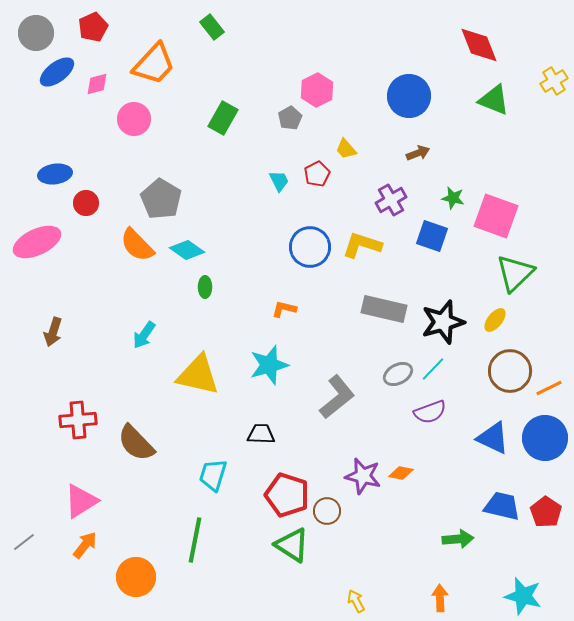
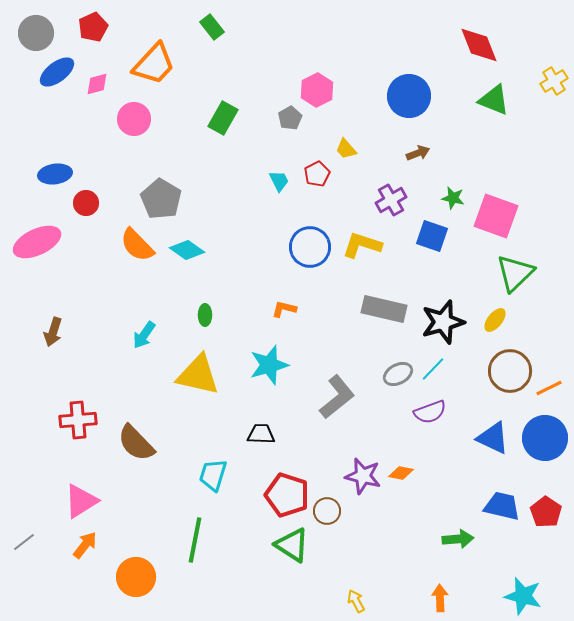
green ellipse at (205, 287): moved 28 px down
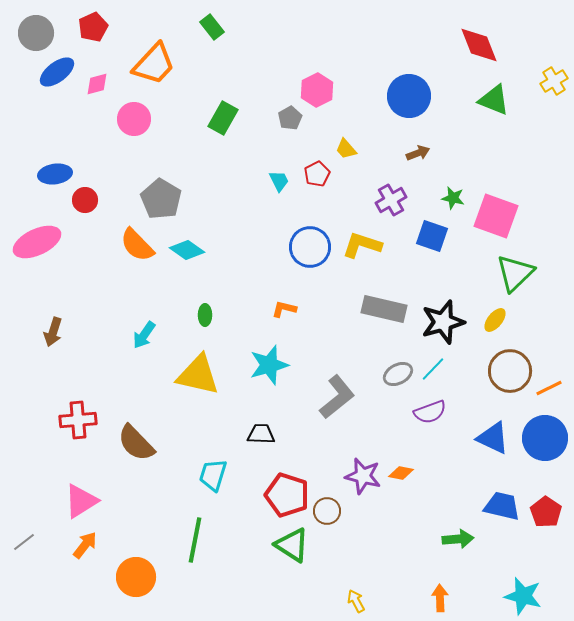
red circle at (86, 203): moved 1 px left, 3 px up
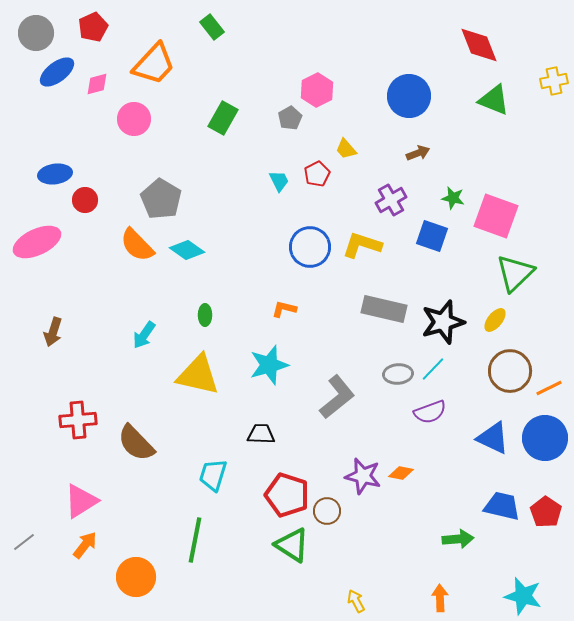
yellow cross at (554, 81): rotated 20 degrees clockwise
gray ellipse at (398, 374): rotated 24 degrees clockwise
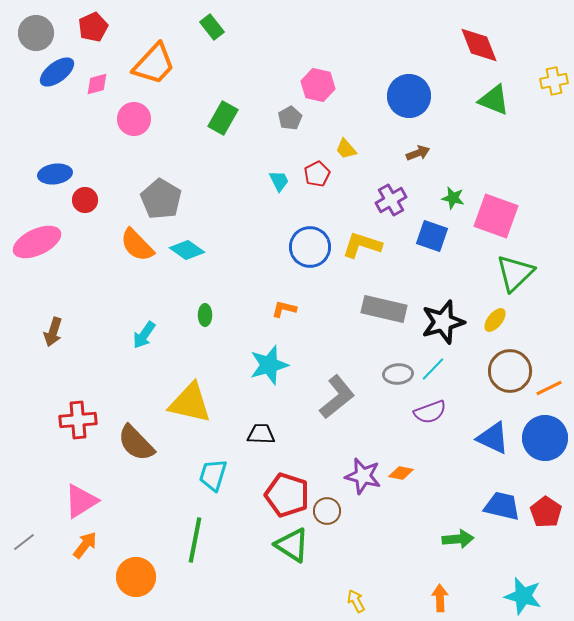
pink hexagon at (317, 90): moved 1 px right, 5 px up; rotated 20 degrees counterclockwise
yellow triangle at (198, 375): moved 8 px left, 28 px down
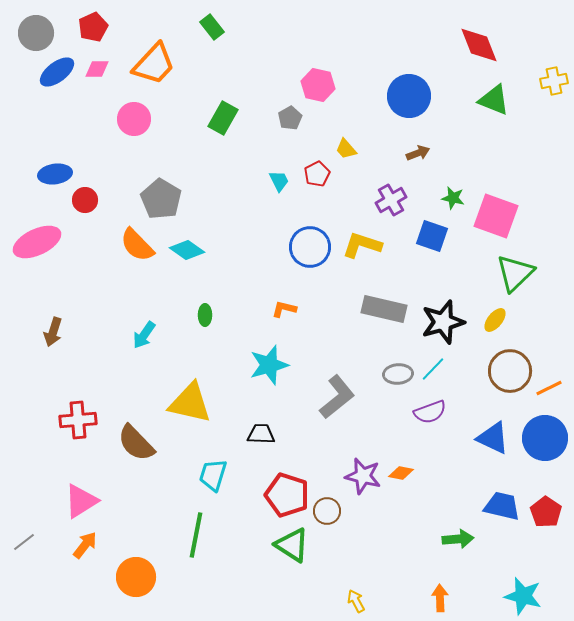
pink diamond at (97, 84): moved 15 px up; rotated 15 degrees clockwise
green line at (195, 540): moved 1 px right, 5 px up
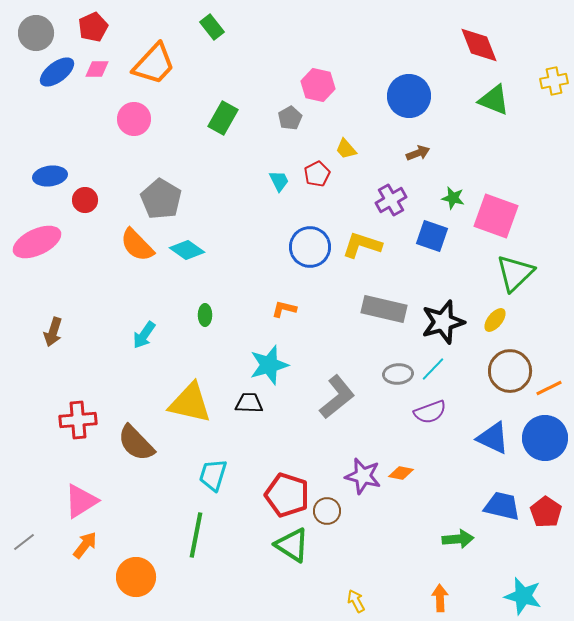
blue ellipse at (55, 174): moved 5 px left, 2 px down
black trapezoid at (261, 434): moved 12 px left, 31 px up
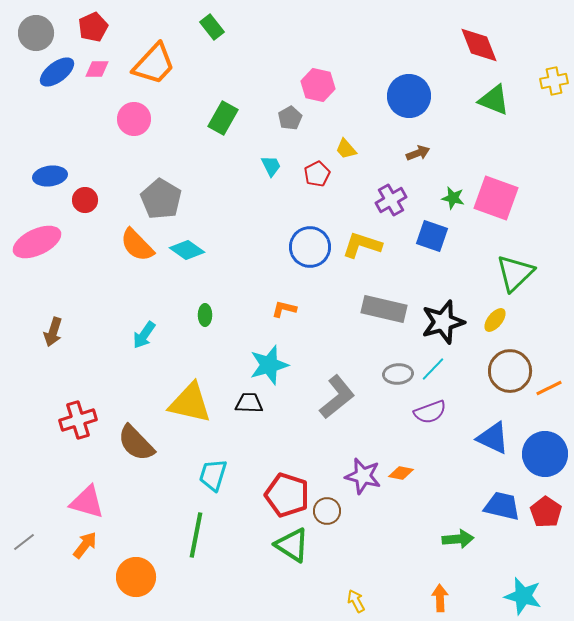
cyan trapezoid at (279, 181): moved 8 px left, 15 px up
pink square at (496, 216): moved 18 px up
red cross at (78, 420): rotated 12 degrees counterclockwise
blue circle at (545, 438): moved 16 px down
pink triangle at (81, 501): moved 6 px right, 1 px down; rotated 48 degrees clockwise
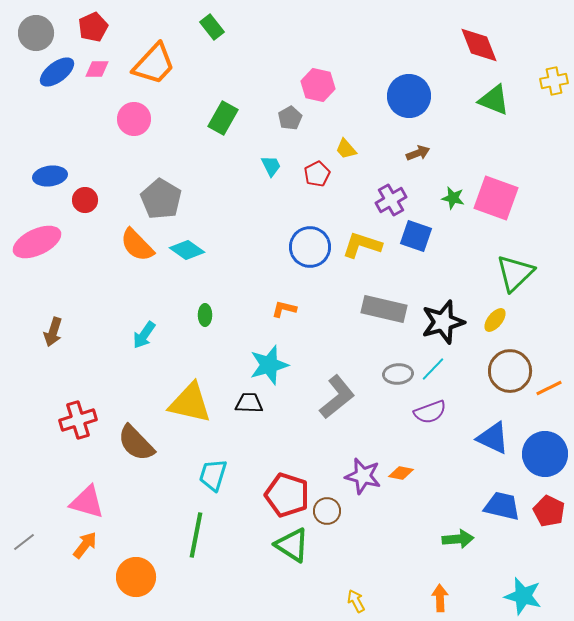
blue square at (432, 236): moved 16 px left
red pentagon at (546, 512): moved 3 px right, 1 px up; rotated 8 degrees counterclockwise
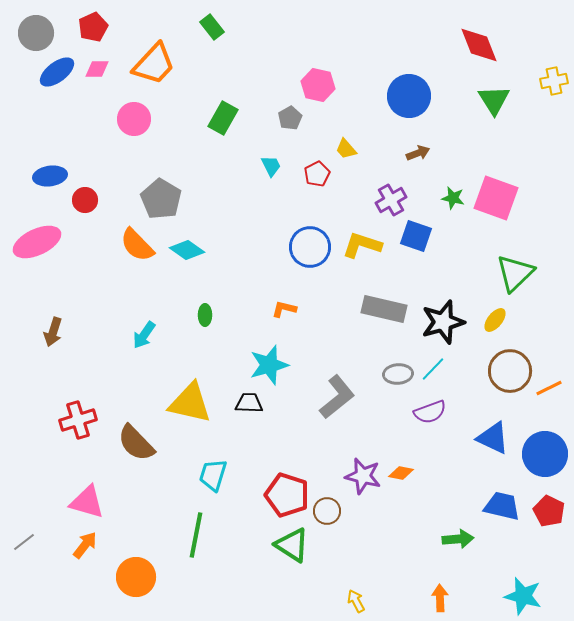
green triangle at (494, 100): rotated 36 degrees clockwise
